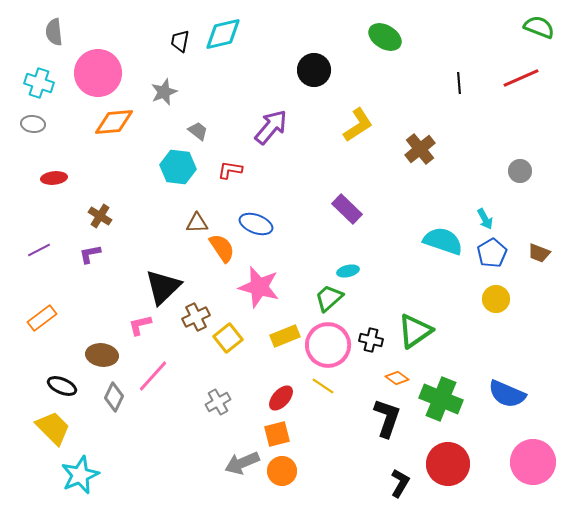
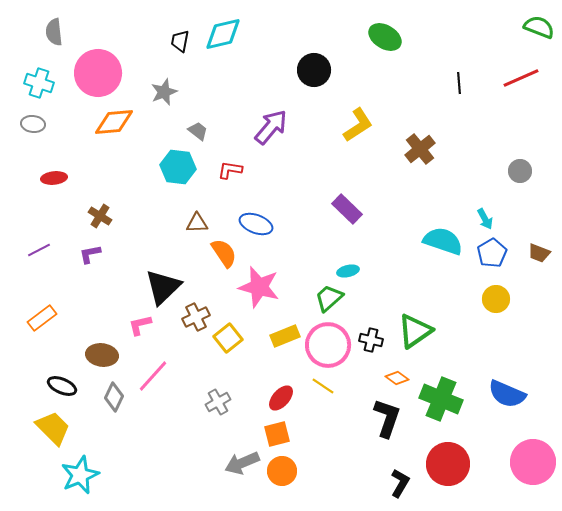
orange semicircle at (222, 248): moved 2 px right, 5 px down
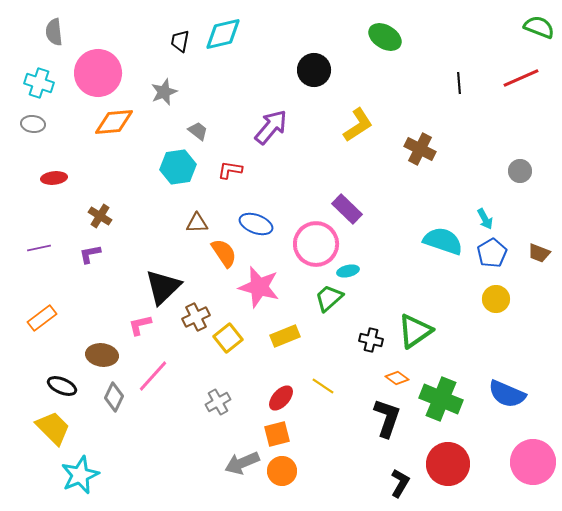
brown cross at (420, 149): rotated 24 degrees counterclockwise
cyan hexagon at (178, 167): rotated 16 degrees counterclockwise
purple line at (39, 250): moved 2 px up; rotated 15 degrees clockwise
pink circle at (328, 345): moved 12 px left, 101 px up
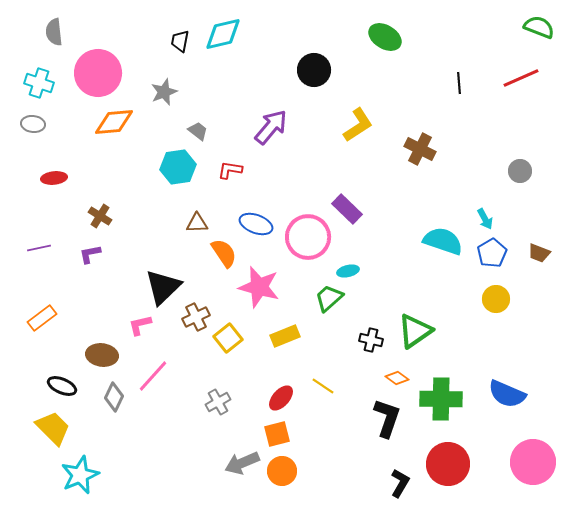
pink circle at (316, 244): moved 8 px left, 7 px up
green cross at (441, 399): rotated 21 degrees counterclockwise
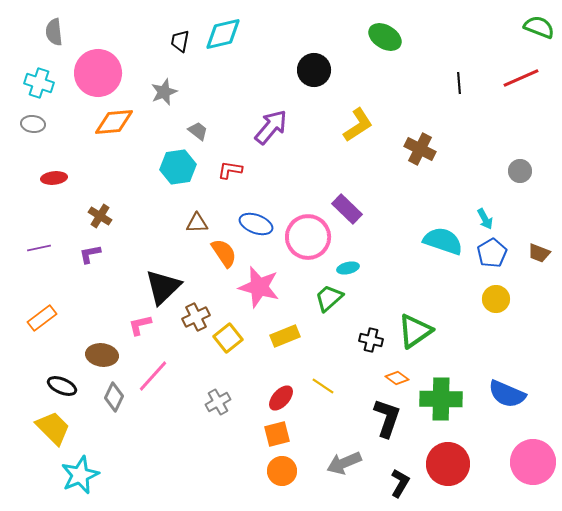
cyan ellipse at (348, 271): moved 3 px up
gray arrow at (242, 463): moved 102 px right
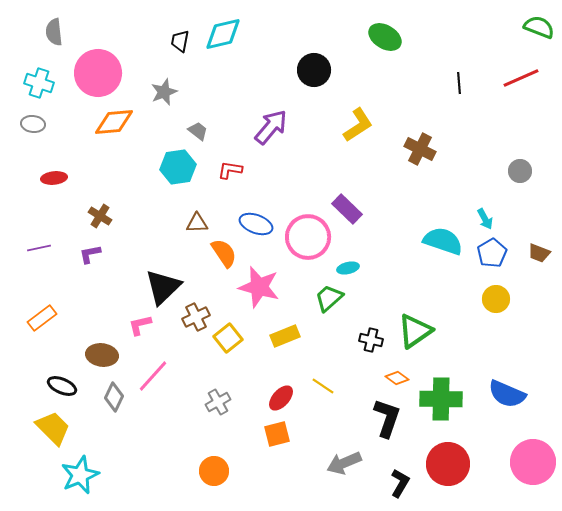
orange circle at (282, 471): moved 68 px left
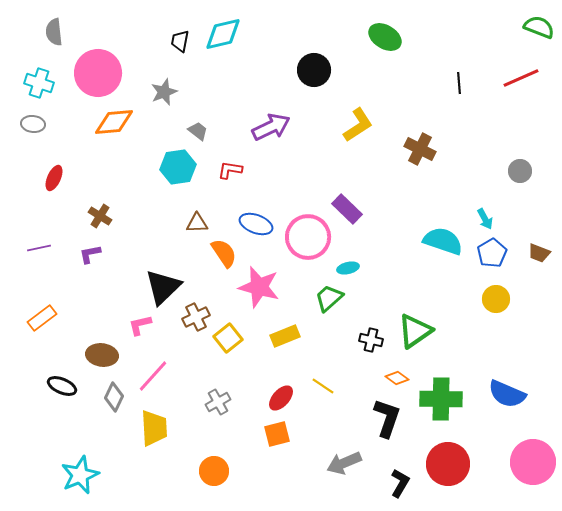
purple arrow at (271, 127): rotated 24 degrees clockwise
red ellipse at (54, 178): rotated 60 degrees counterclockwise
yellow trapezoid at (53, 428): moved 101 px right; rotated 42 degrees clockwise
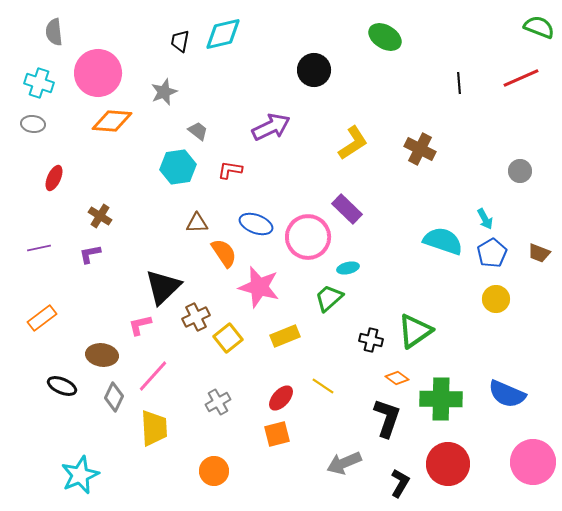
orange diamond at (114, 122): moved 2 px left, 1 px up; rotated 9 degrees clockwise
yellow L-shape at (358, 125): moved 5 px left, 18 px down
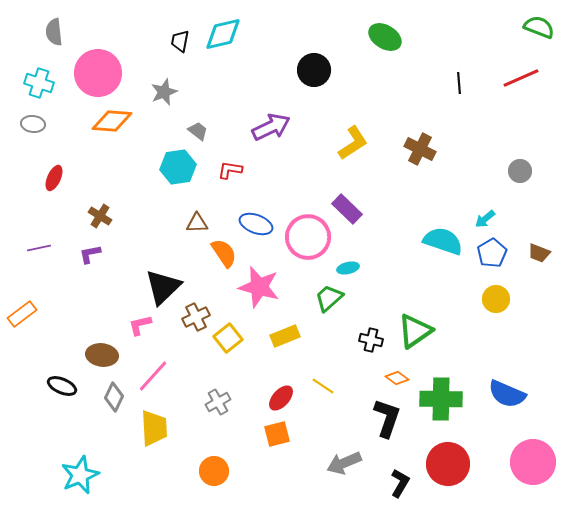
cyan arrow at (485, 219): rotated 80 degrees clockwise
orange rectangle at (42, 318): moved 20 px left, 4 px up
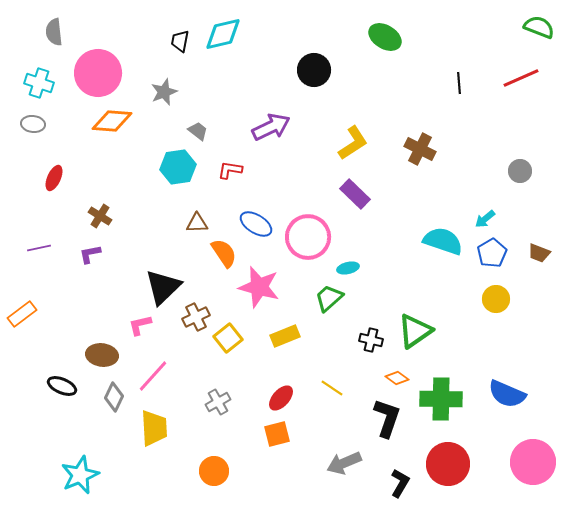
purple rectangle at (347, 209): moved 8 px right, 15 px up
blue ellipse at (256, 224): rotated 12 degrees clockwise
yellow line at (323, 386): moved 9 px right, 2 px down
